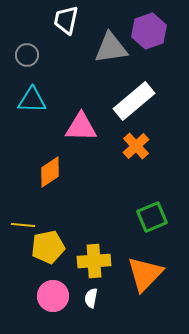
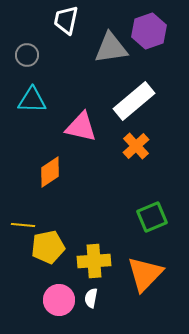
pink triangle: rotated 12 degrees clockwise
pink circle: moved 6 px right, 4 px down
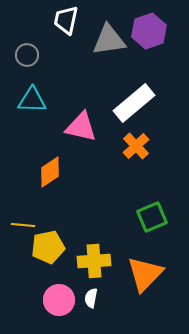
gray triangle: moved 2 px left, 8 px up
white rectangle: moved 2 px down
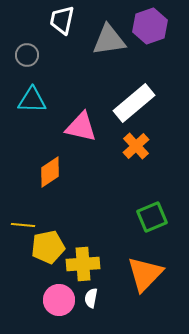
white trapezoid: moved 4 px left
purple hexagon: moved 1 px right, 5 px up
yellow cross: moved 11 px left, 3 px down
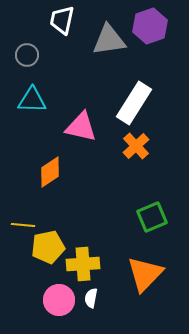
white rectangle: rotated 18 degrees counterclockwise
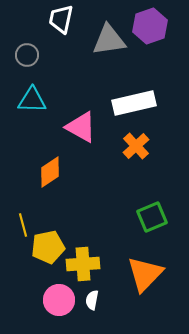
white trapezoid: moved 1 px left, 1 px up
white rectangle: rotated 45 degrees clockwise
pink triangle: rotated 16 degrees clockwise
yellow line: rotated 70 degrees clockwise
white semicircle: moved 1 px right, 2 px down
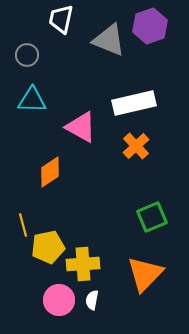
gray triangle: rotated 30 degrees clockwise
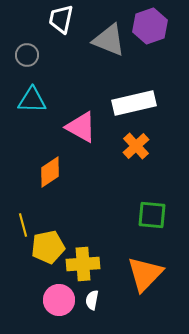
green square: moved 2 px up; rotated 28 degrees clockwise
